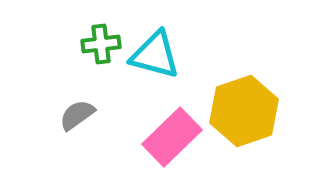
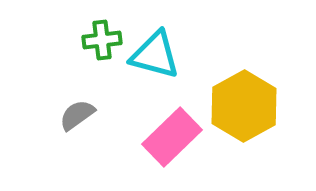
green cross: moved 1 px right, 4 px up
yellow hexagon: moved 5 px up; rotated 10 degrees counterclockwise
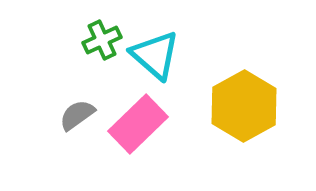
green cross: rotated 18 degrees counterclockwise
cyan triangle: rotated 26 degrees clockwise
pink rectangle: moved 34 px left, 13 px up
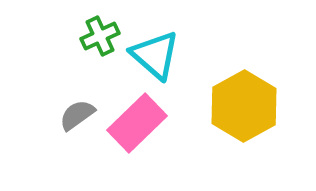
green cross: moved 2 px left, 4 px up
pink rectangle: moved 1 px left, 1 px up
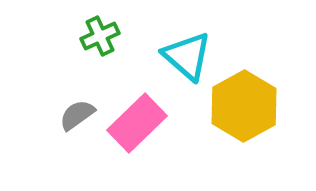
cyan triangle: moved 32 px right, 1 px down
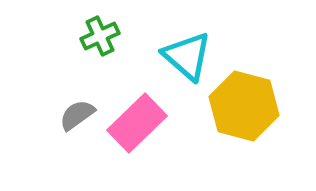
yellow hexagon: rotated 16 degrees counterclockwise
